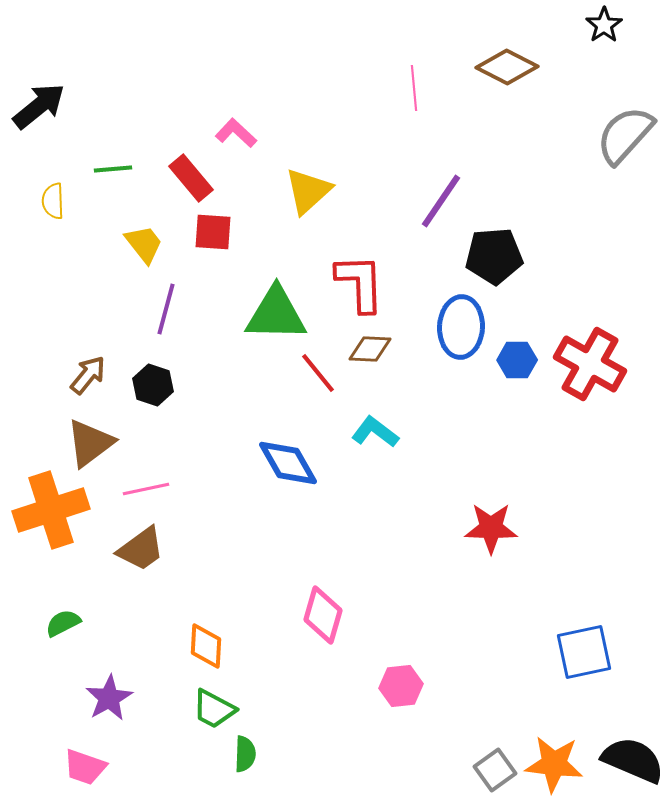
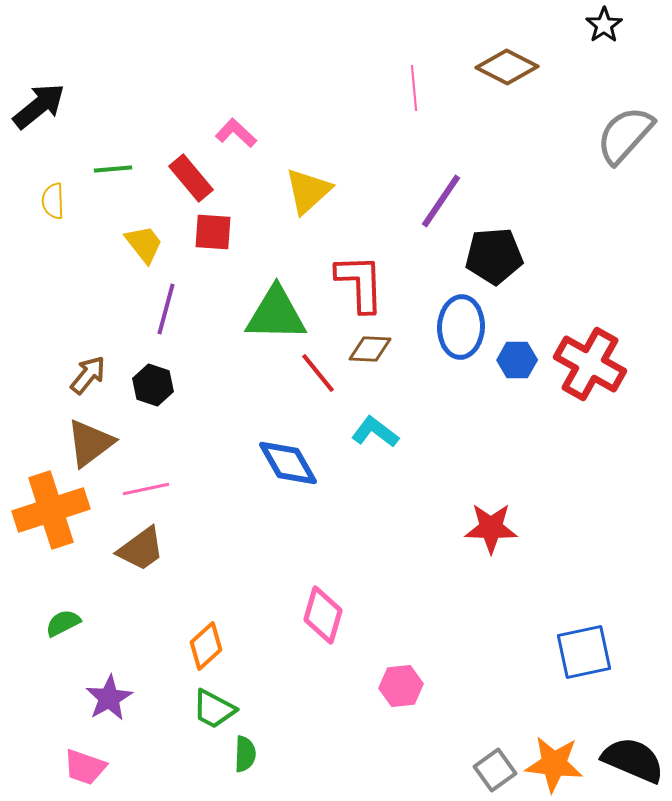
orange diamond at (206, 646): rotated 45 degrees clockwise
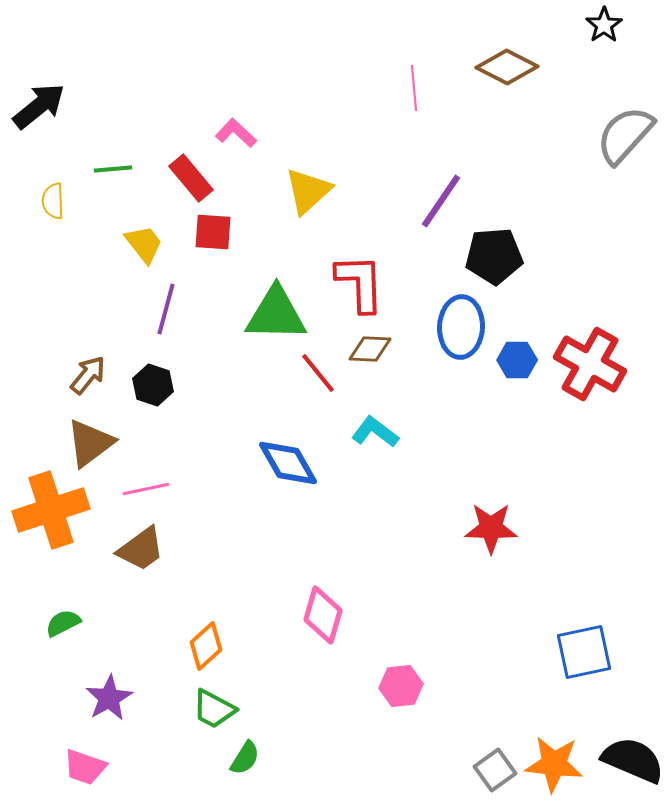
green semicircle at (245, 754): moved 4 px down; rotated 30 degrees clockwise
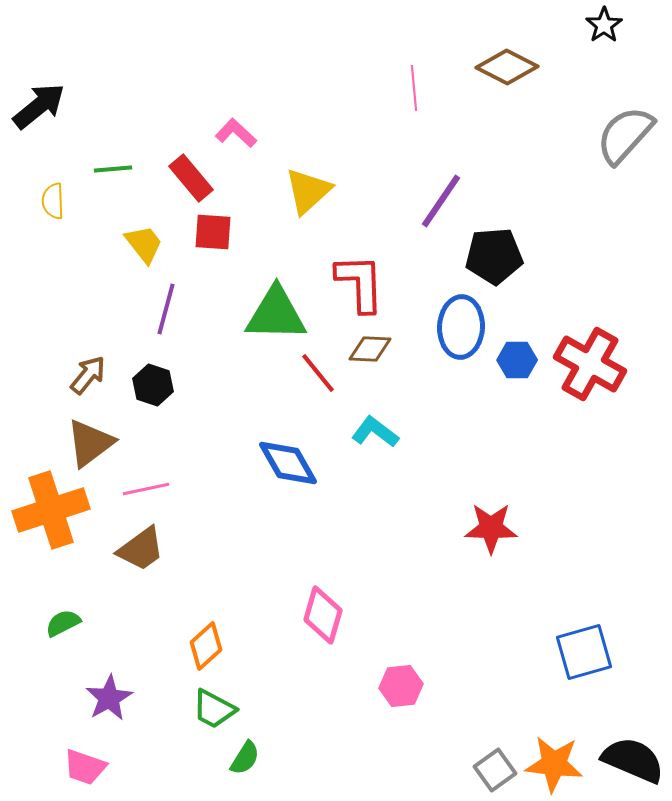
blue square at (584, 652): rotated 4 degrees counterclockwise
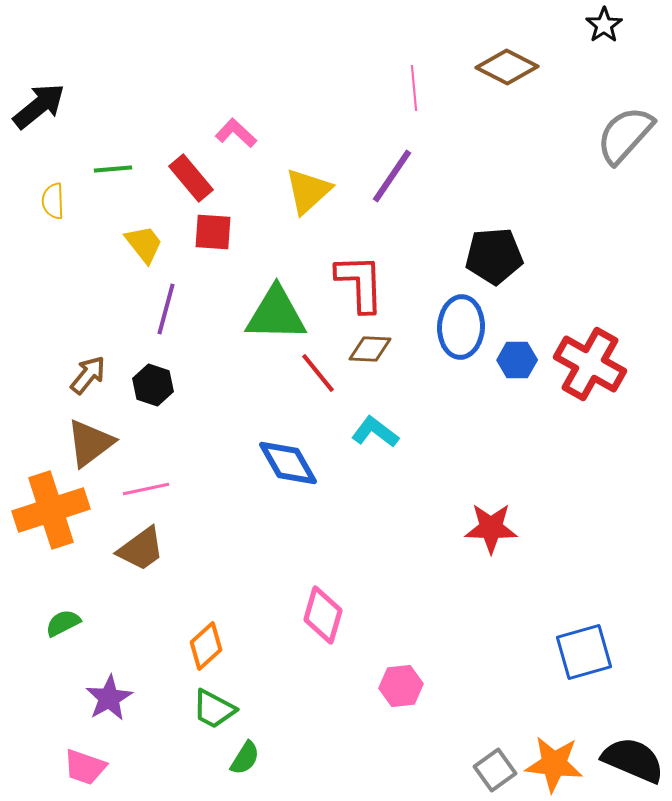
purple line at (441, 201): moved 49 px left, 25 px up
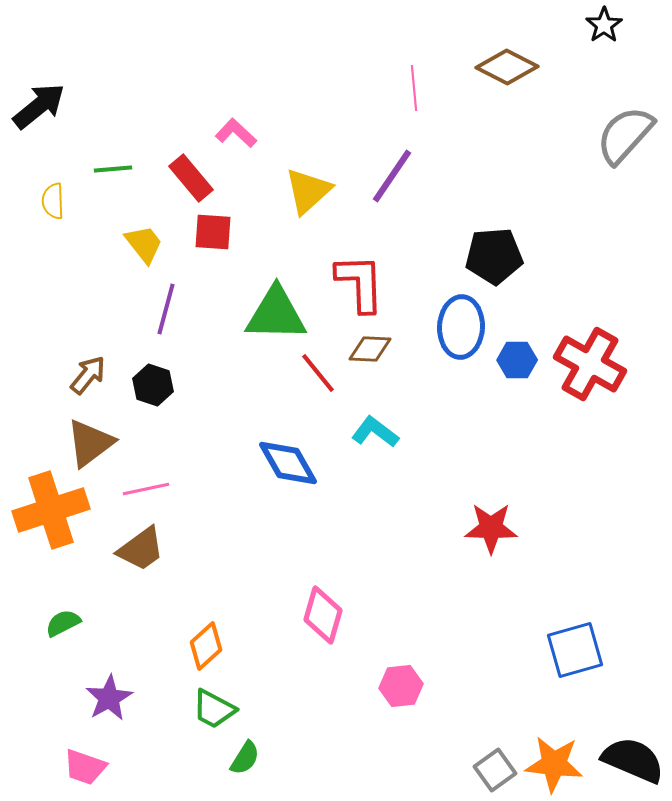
blue square at (584, 652): moved 9 px left, 2 px up
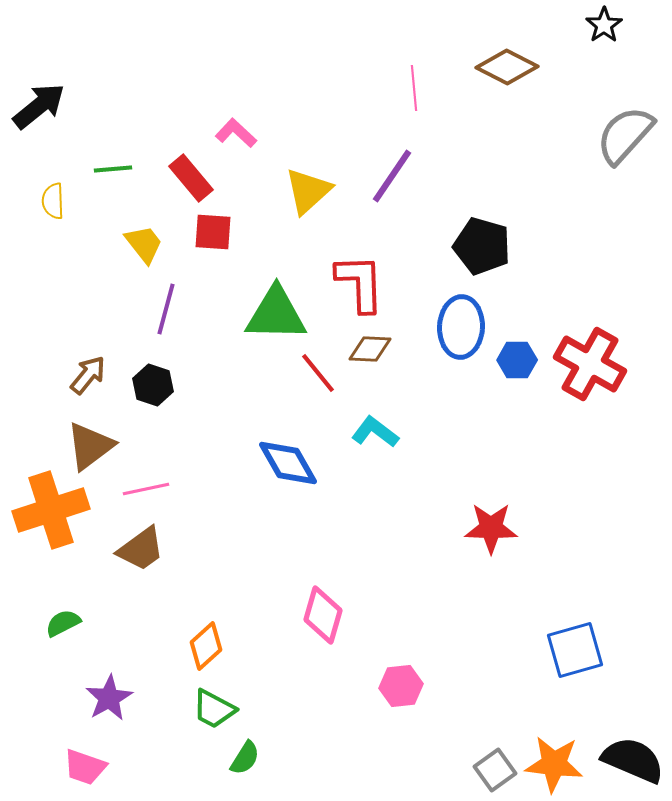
black pentagon at (494, 256): moved 12 px left, 10 px up; rotated 20 degrees clockwise
brown triangle at (90, 443): moved 3 px down
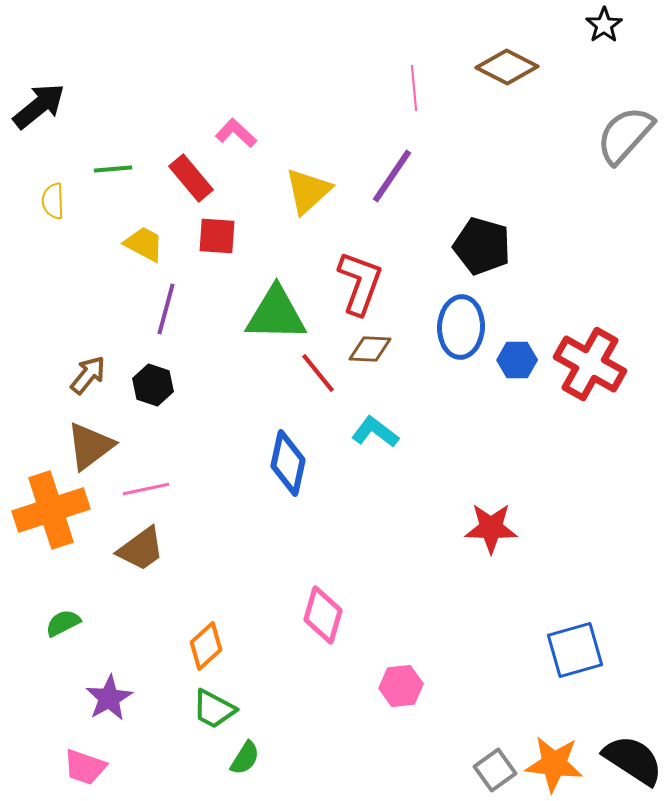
red square at (213, 232): moved 4 px right, 4 px down
yellow trapezoid at (144, 244): rotated 24 degrees counterclockwise
red L-shape at (360, 283): rotated 22 degrees clockwise
blue diamond at (288, 463): rotated 42 degrees clockwise
black semicircle at (633, 760): rotated 10 degrees clockwise
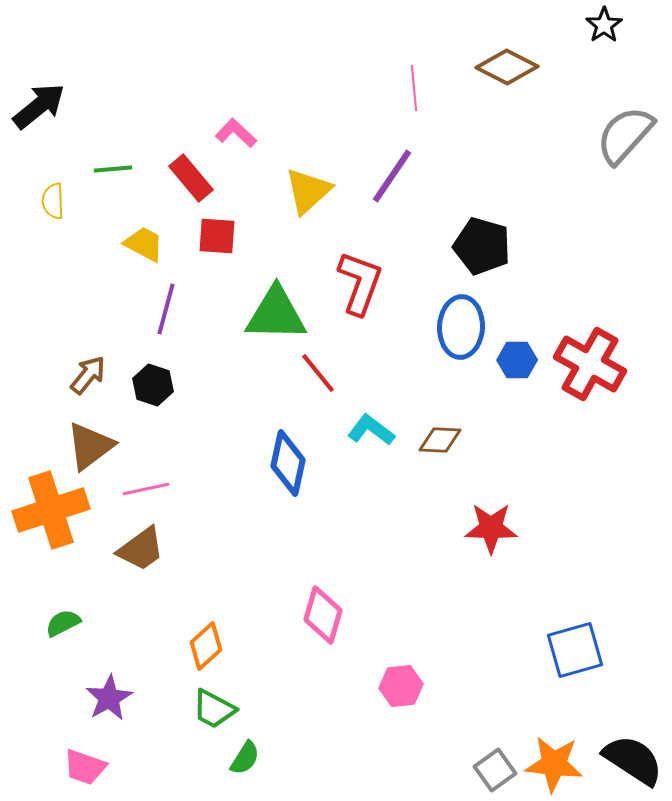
brown diamond at (370, 349): moved 70 px right, 91 px down
cyan L-shape at (375, 432): moved 4 px left, 2 px up
